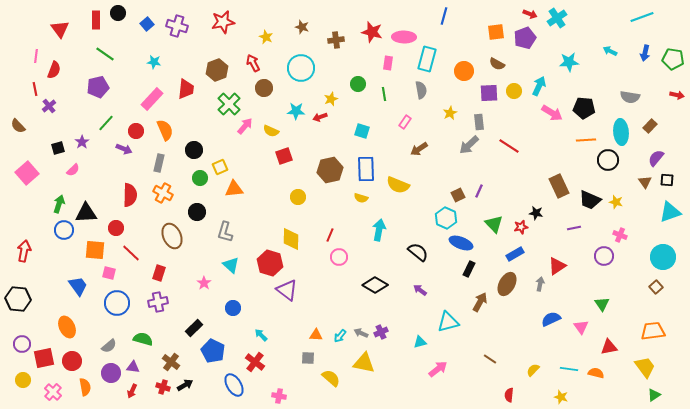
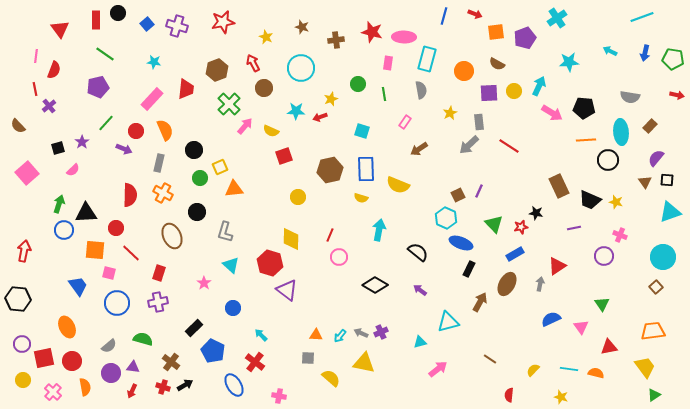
red arrow at (530, 14): moved 55 px left
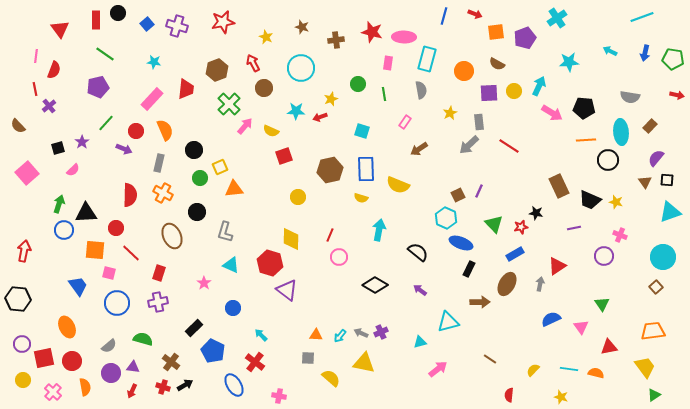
cyan triangle at (231, 265): rotated 18 degrees counterclockwise
brown arrow at (480, 302): rotated 60 degrees clockwise
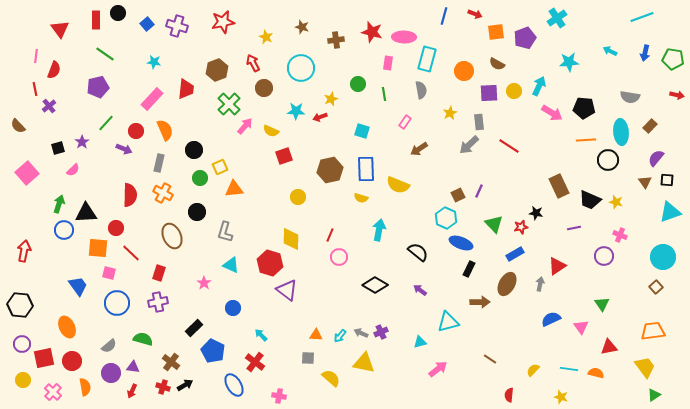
orange square at (95, 250): moved 3 px right, 2 px up
black hexagon at (18, 299): moved 2 px right, 6 px down
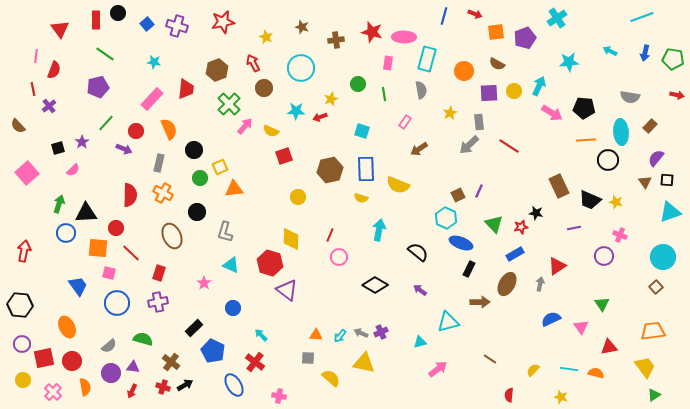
red line at (35, 89): moved 2 px left
orange semicircle at (165, 130): moved 4 px right, 1 px up
blue circle at (64, 230): moved 2 px right, 3 px down
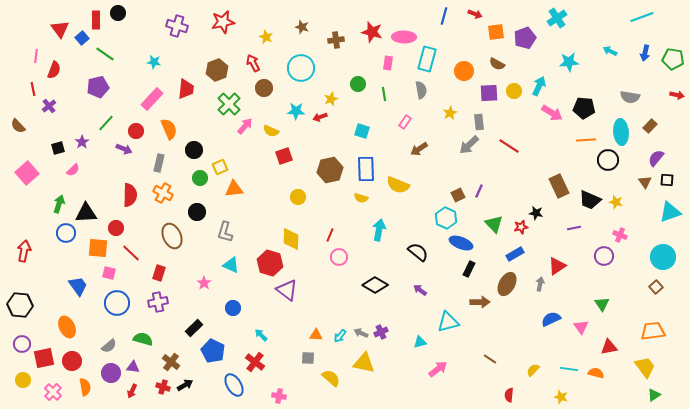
blue square at (147, 24): moved 65 px left, 14 px down
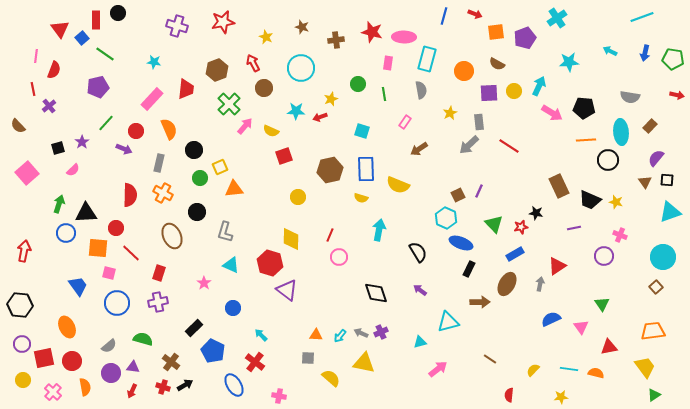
black semicircle at (418, 252): rotated 20 degrees clockwise
black diamond at (375, 285): moved 1 px right, 8 px down; rotated 40 degrees clockwise
yellow star at (561, 397): rotated 24 degrees counterclockwise
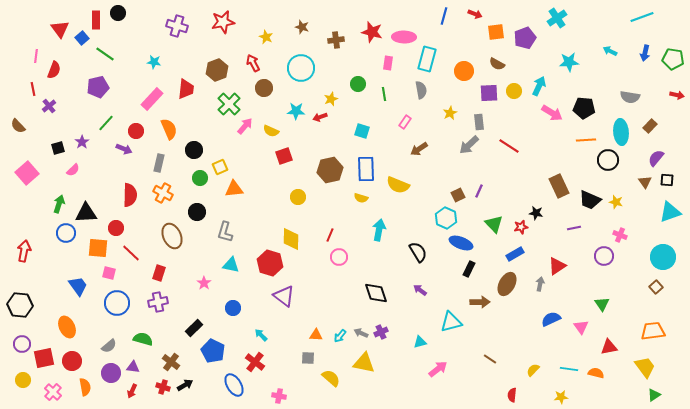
cyan triangle at (231, 265): rotated 12 degrees counterclockwise
purple triangle at (287, 290): moved 3 px left, 6 px down
cyan triangle at (448, 322): moved 3 px right
red semicircle at (509, 395): moved 3 px right
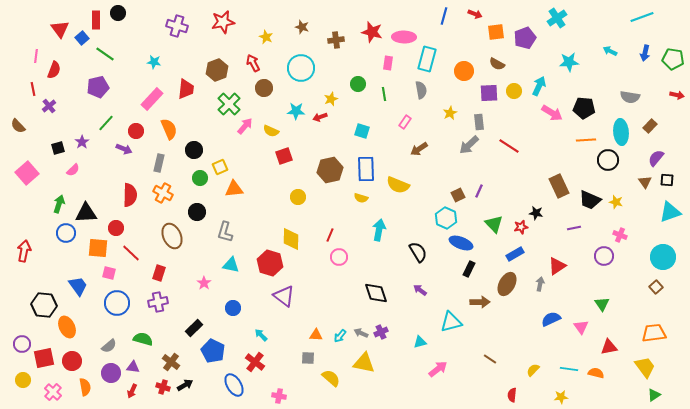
black hexagon at (20, 305): moved 24 px right
orange trapezoid at (653, 331): moved 1 px right, 2 px down
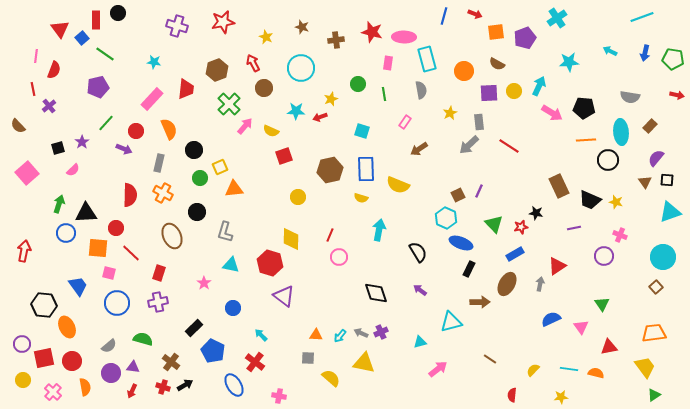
cyan rectangle at (427, 59): rotated 30 degrees counterclockwise
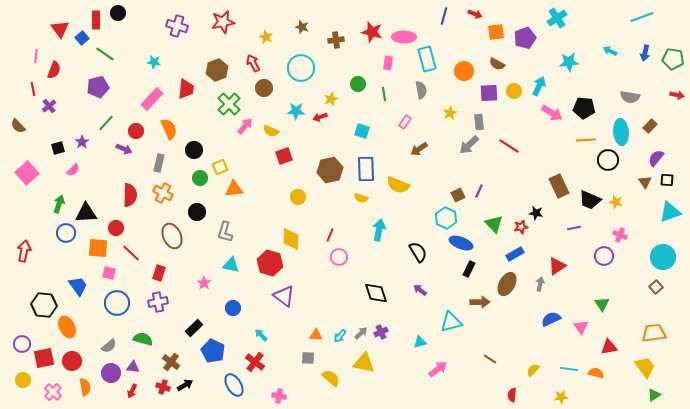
gray arrow at (361, 333): rotated 112 degrees clockwise
